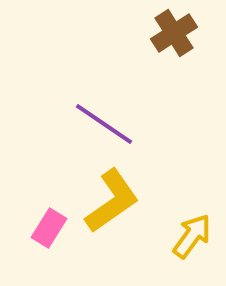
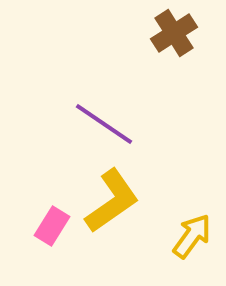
pink rectangle: moved 3 px right, 2 px up
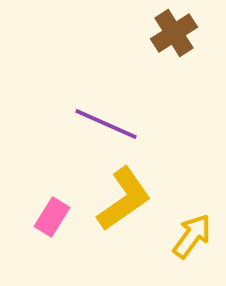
purple line: moved 2 px right; rotated 10 degrees counterclockwise
yellow L-shape: moved 12 px right, 2 px up
pink rectangle: moved 9 px up
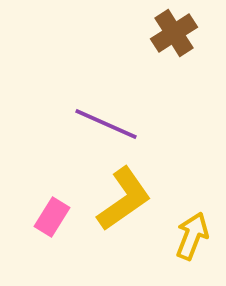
yellow arrow: rotated 15 degrees counterclockwise
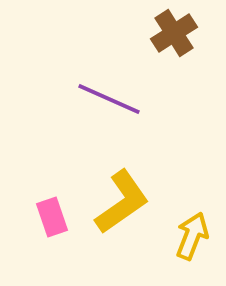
purple line: moved 3 px right, 25 px up
yellow L-shape: moved 2 px left, 3 px down
pink rectangle: rotated 51 degrees counterclockwise
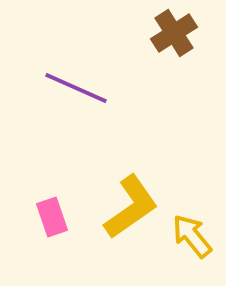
purple line: moved 33 px left, 11 px up
yellow L-shape: moved 9 px right, 5 px down
yellow arrow: rotated 60 degrees counterclockwise
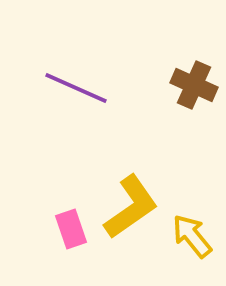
brown cross: moved 20 px right, 52 px down; rotated 33 degrees counterclockwise
pink rectangle: moved 19 px right, 12 px down
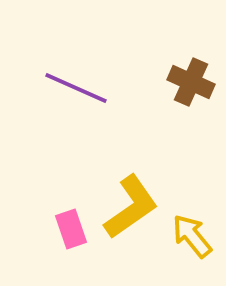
brown cross: moved 3 px left, 3 px up
